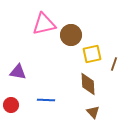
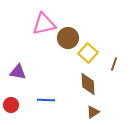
brown circle: moved 3 px left, 3 px down
yellow square: moved 4 px left, 1 px up; rotated 36 degrees counterclockwise
brown triangle: rotated 40 degrees clockwise
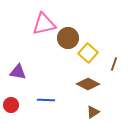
brown diamond: rotated 60 degrees counterclockwise
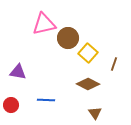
brown triangle: moved 2 px right, 1 px down; rotated 32 degrees counterclockwise
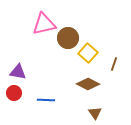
red circle: moved 3 px right, 12 px up
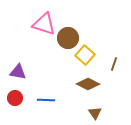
pink triangle: rotated 30 degrees clockwise
yellow square: moved 3 px left, 2 px down
red circle: moved 1 px right, 5 px down
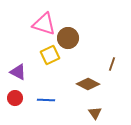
yellow square: moved 35 px left; rotated 24 degrees clockwise
brown line: moved 2 px left
purple triangle: rotated 18 degrees clockwise
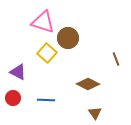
pink triangle: moved 1 px left, 2 px up
yellow square: moved 3 px left, 2 px up; rotated 24 degrees counterclockwise
brown line: moved 4 px right, 5 px up; rotated 40 degrees counterclockwise
red circle: moved 2 px left
